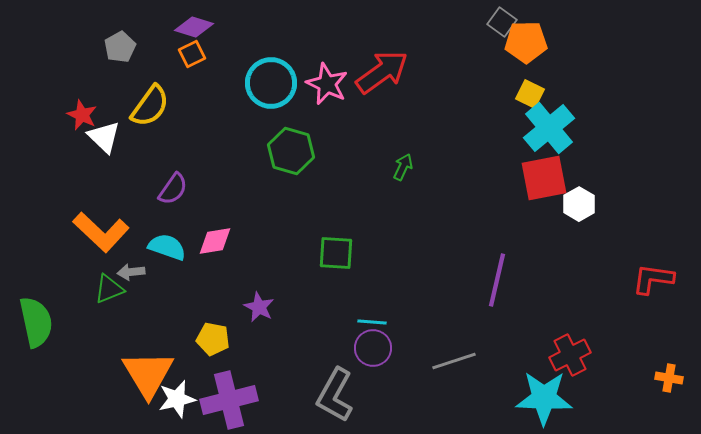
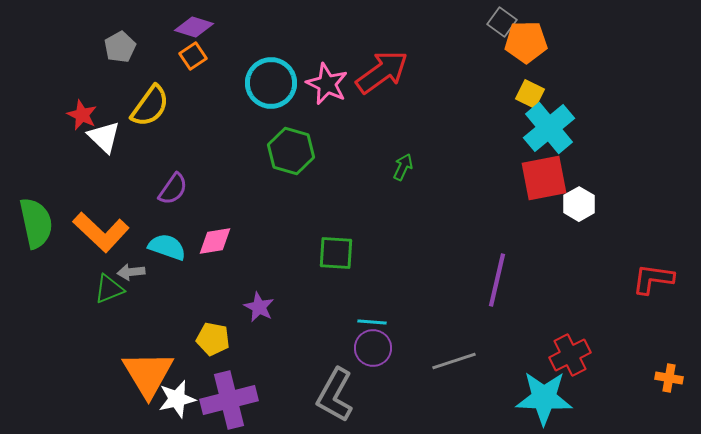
orange square: moved 1 px right, 2 px down; rotated 8 degrees counterclockwise
green semicircle: moved 99 px up
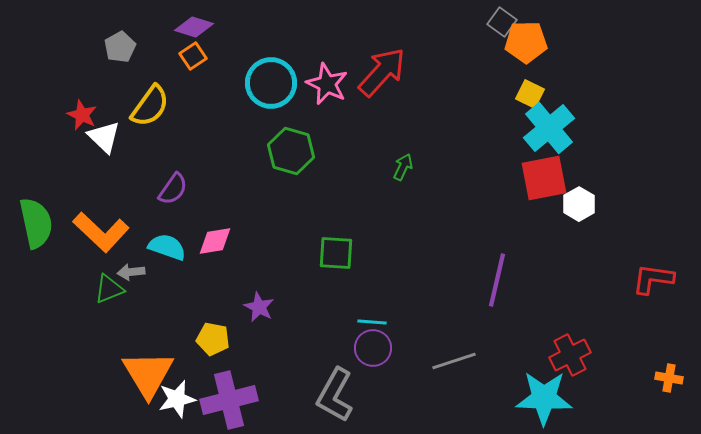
red arrow: rotated 12 degrees counterclockwise
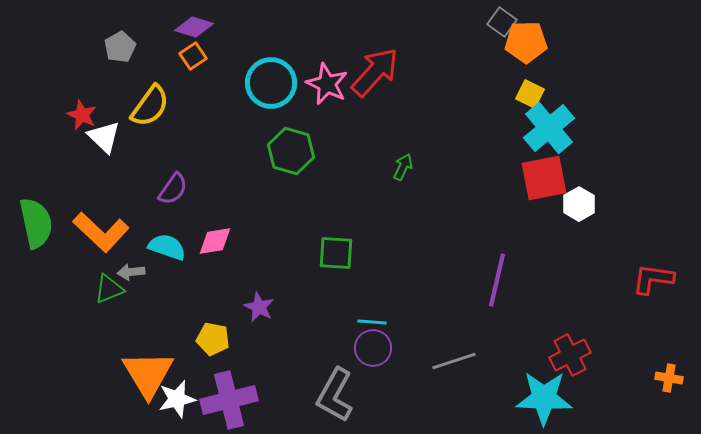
red arrow: moved 7 px left
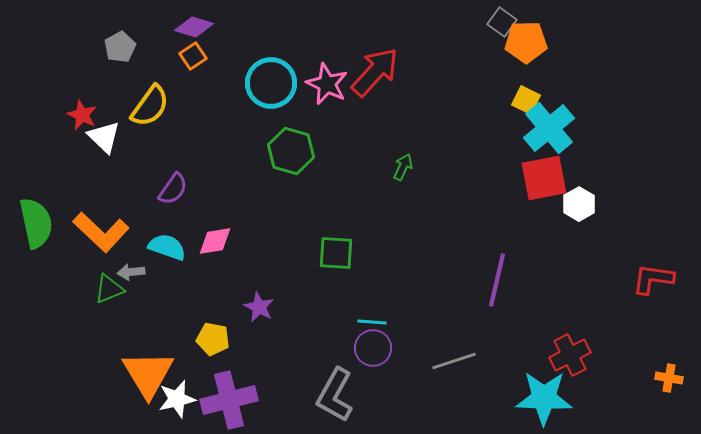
yellow square: moved 4 px left, 6 px down
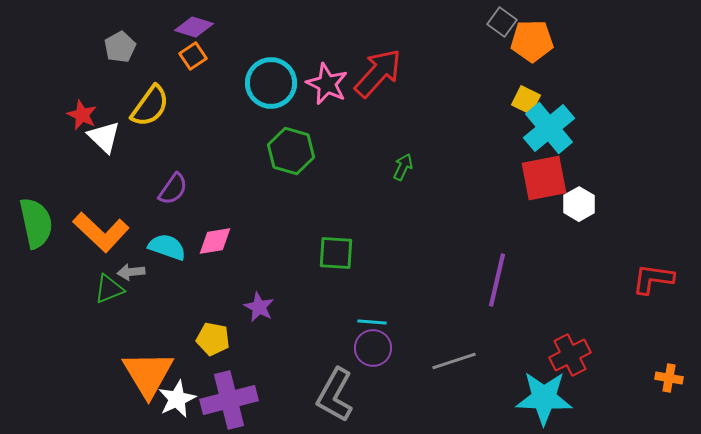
orange pentagon: moved 6 px right, 1 px up
red arrow: moved 3 px right, 1 px down
white star: rotated 12 degrees counterclockwise
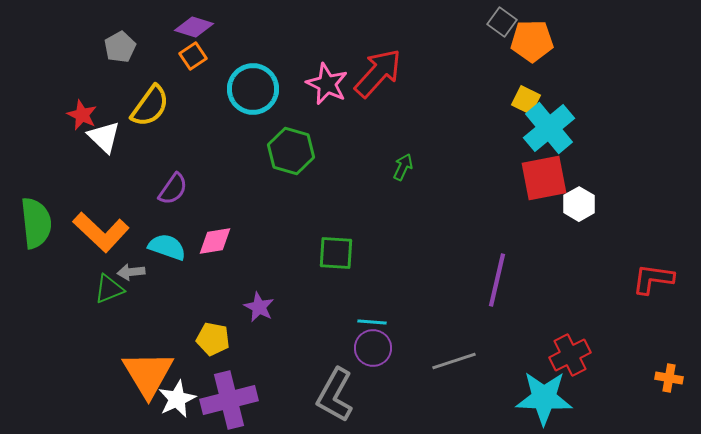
cyan circle: moved 18 px left, 6 px down
green semicircle: rotated 6 degrees clockwise
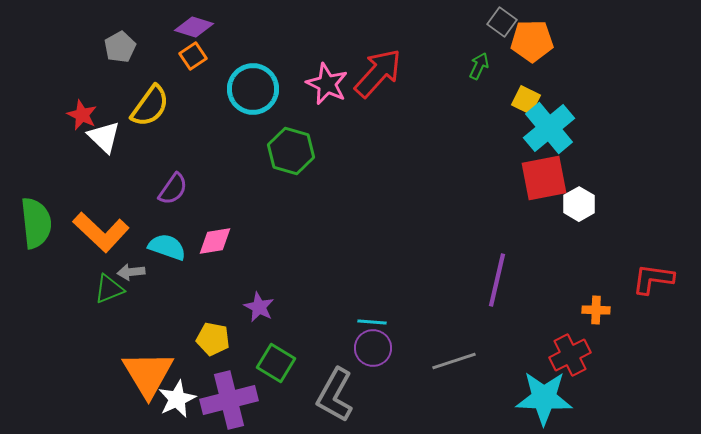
green arrow: moved 76 px right, 101 px up
green square: moved 60 px left, 110 px down; rotated 27 degrees clockwise
orange cross: moved 73 px left, 68 px up; rotated 8 degrees counterclockwise
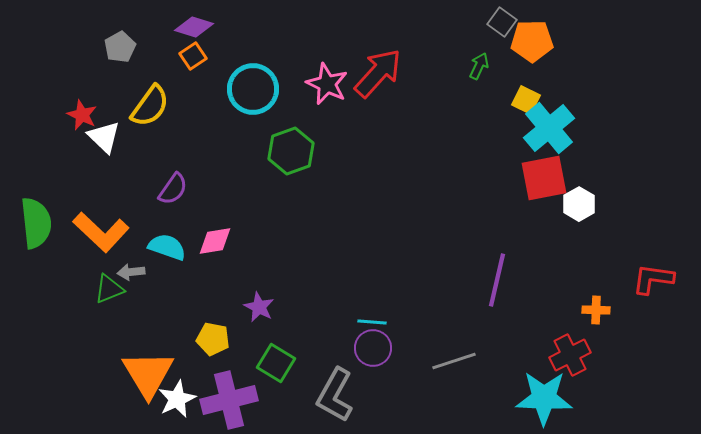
green hexagon: rotated 24 degrees clockwise
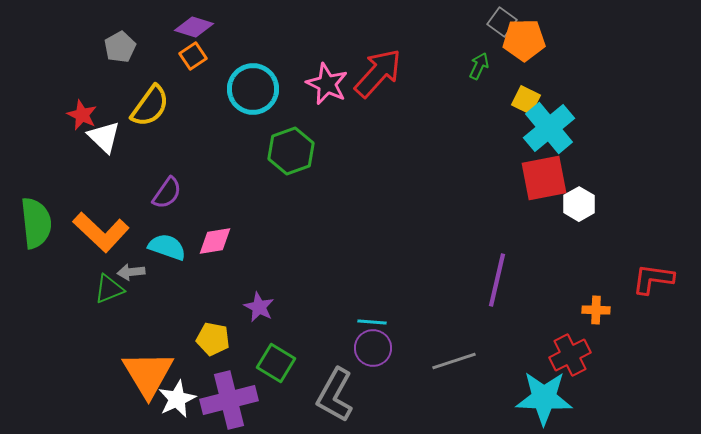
orange pentagon: moved 8 px left, 1 px up
purple semicircle: moved 6 px left, 4 px down
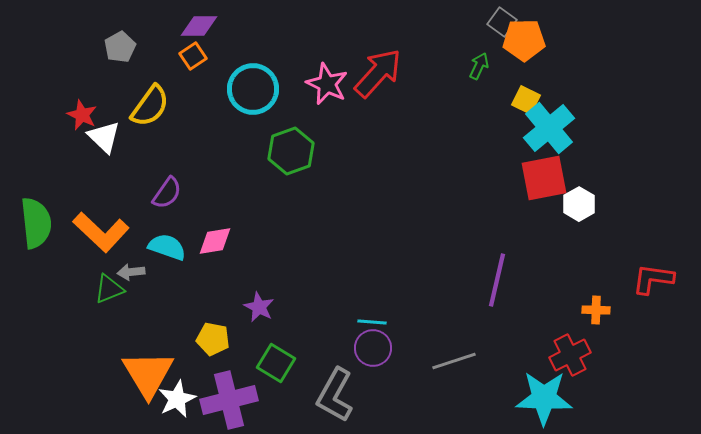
purple diamond: moved 5 px right, 1 px up; rotated 18 degrees counterclockwise
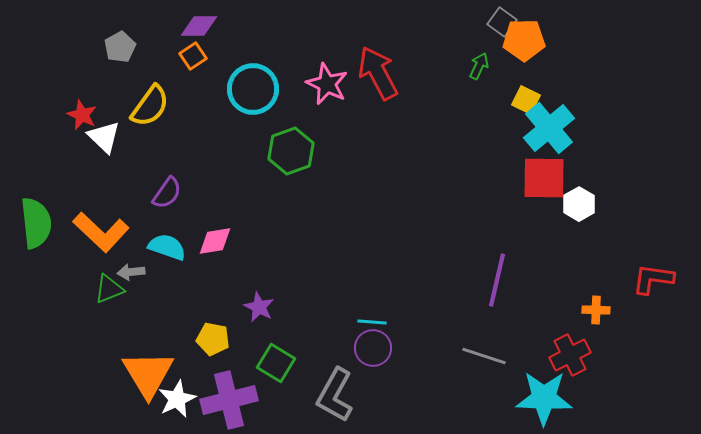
red arrow: rotated 70 degrees counterclockwise
red square: rotated 12 degrees clockwise
gray line: moved 30 px right, 5 px up; rotated 36 degrees clockwise
